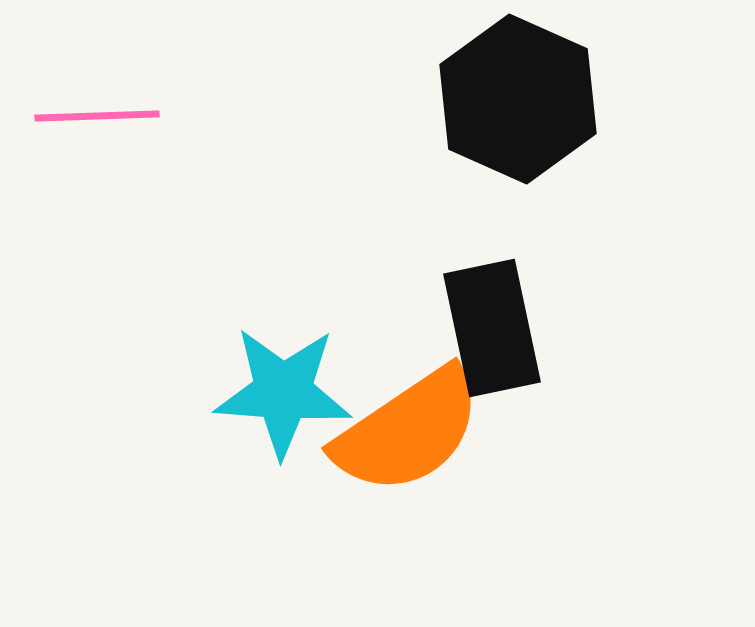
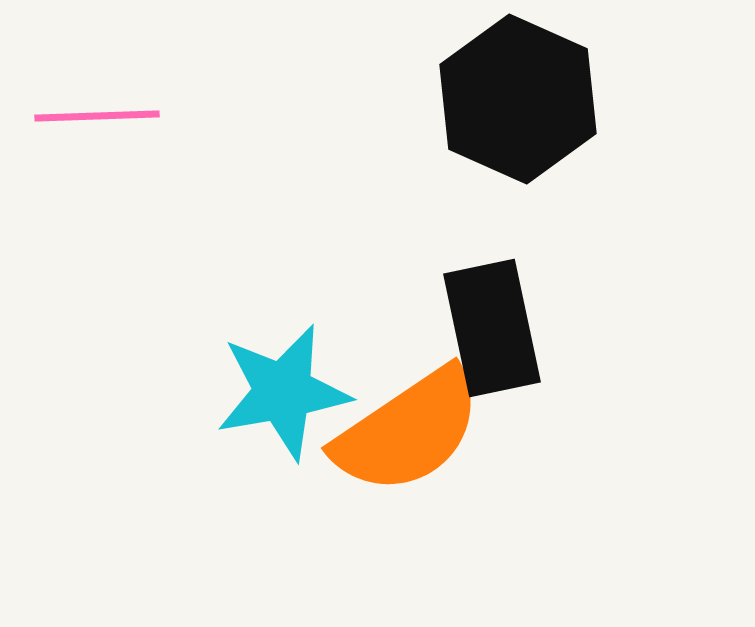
cyan star: rotated 14 degrees counterclockwise
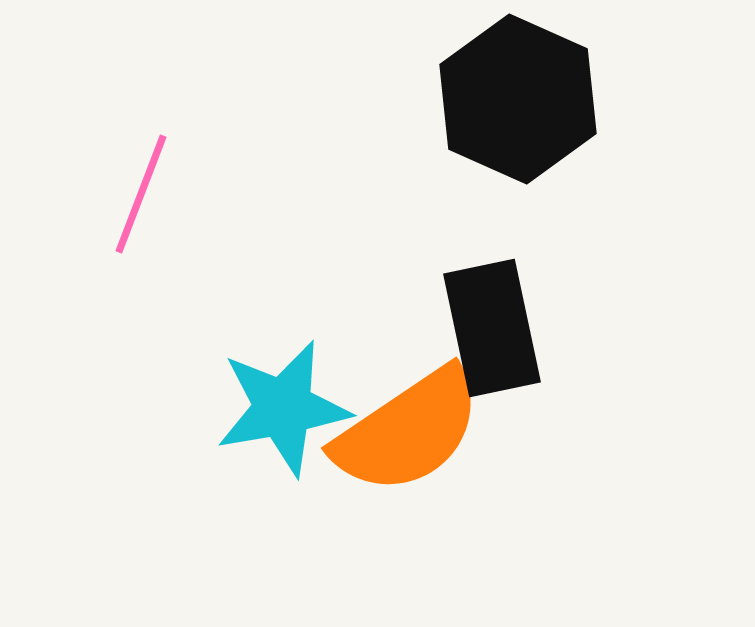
pink line: moved 44 px right, 78 px down; rotated 67 degrees counterclockwise
cyan star: moved 16 px down
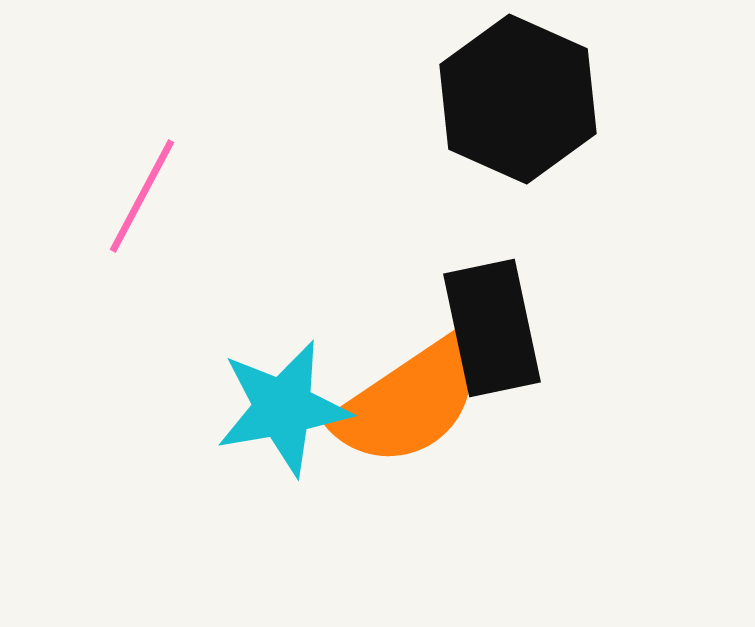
pink line: moved 1 px right, 2 px down; rotated 7 degrees clockwise
orange semicircle: moved 28 px up
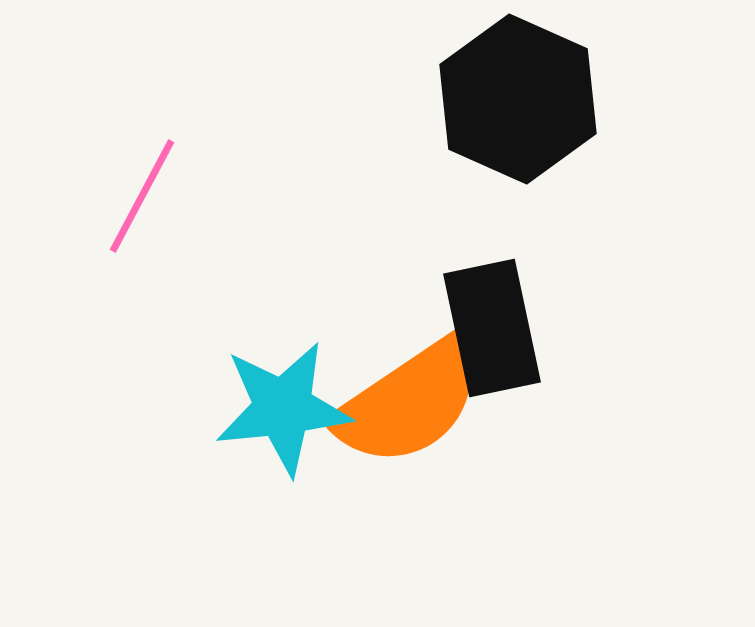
cyan star: rotated 4 degrees clockwise
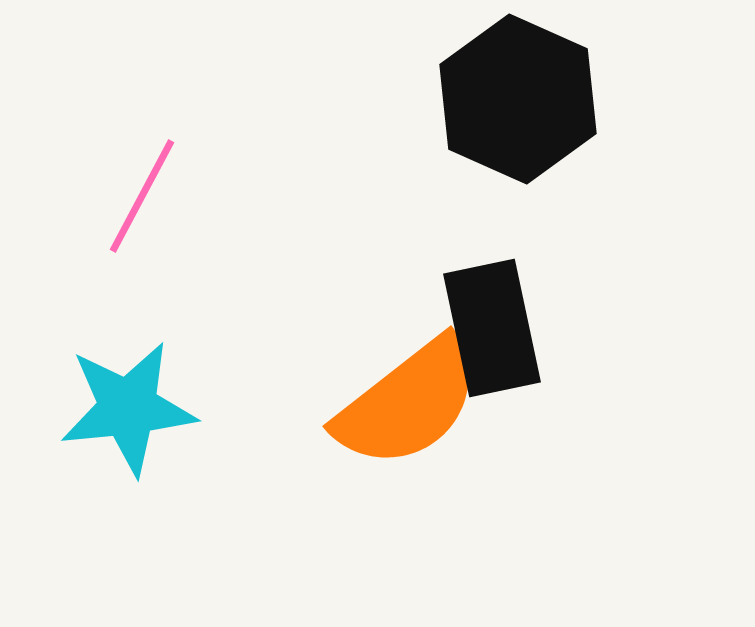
orange semicircle: rotated 4 degrees counterclockwise
cyan star: moved 155 px left
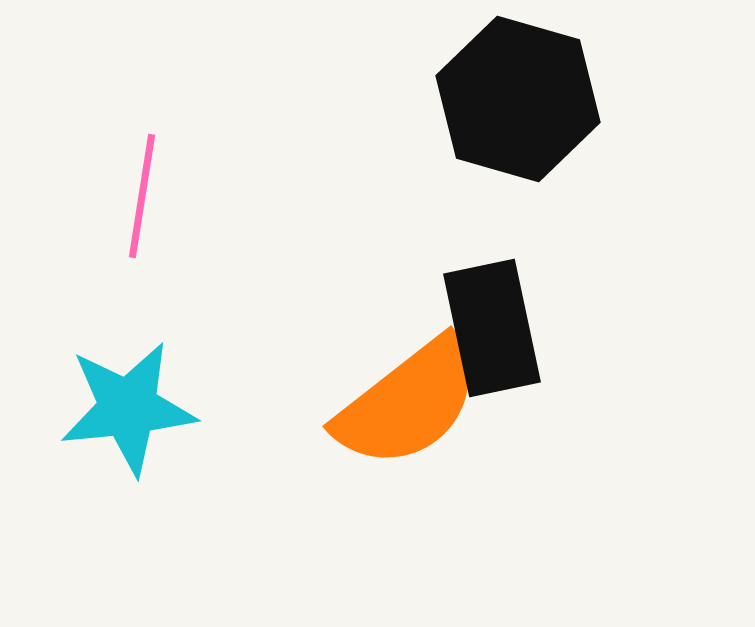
black hexagon: rotated 8 degrees counterclockwise
pink line: rotated 19 degrees counterclockwise
